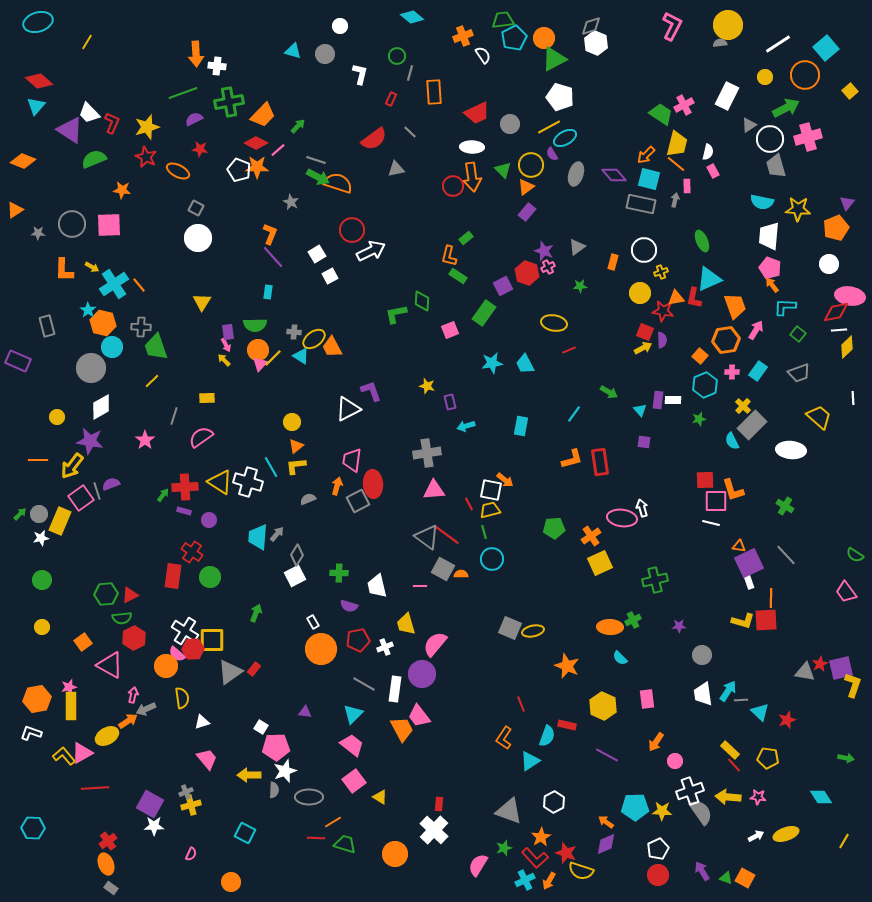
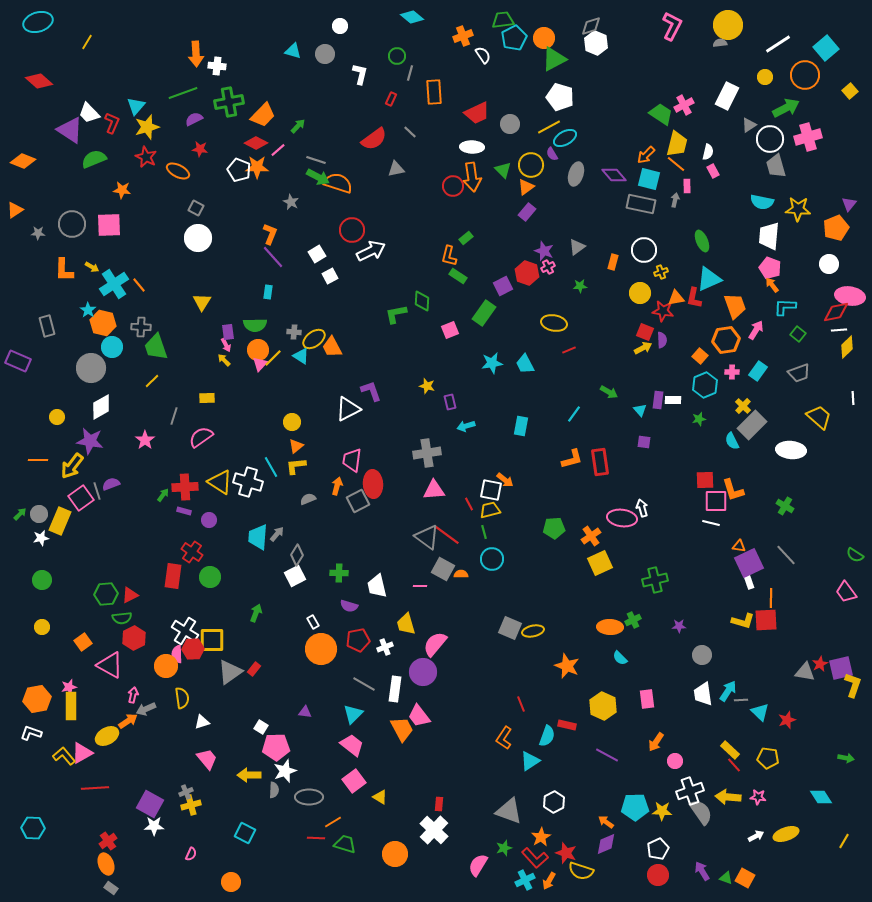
cyan triangle at (36, 106): moved 100 px right
purple triangle at (847, 203): moved 2 px right, 1 px down
pink semicircle at (177, 654): rotated 48 degrees clockwise
purple circle at (422, 674): moved 1 px right, 2 px up
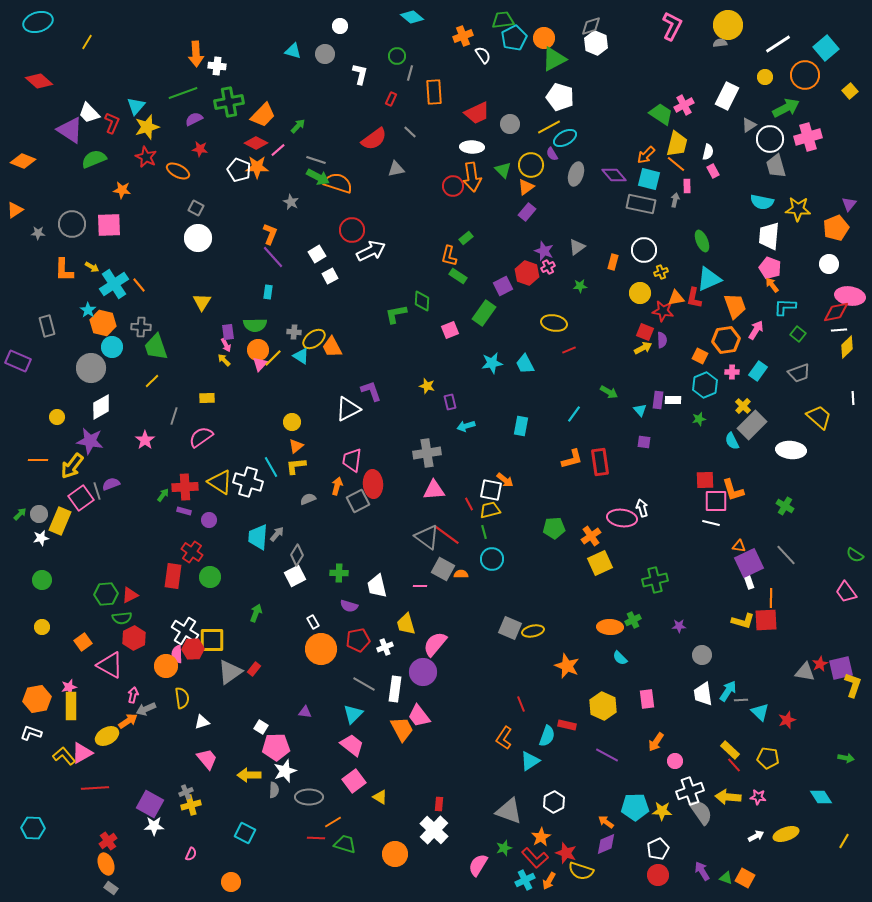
orange square at (700, 356): rotated 14 degrees counterclockwise
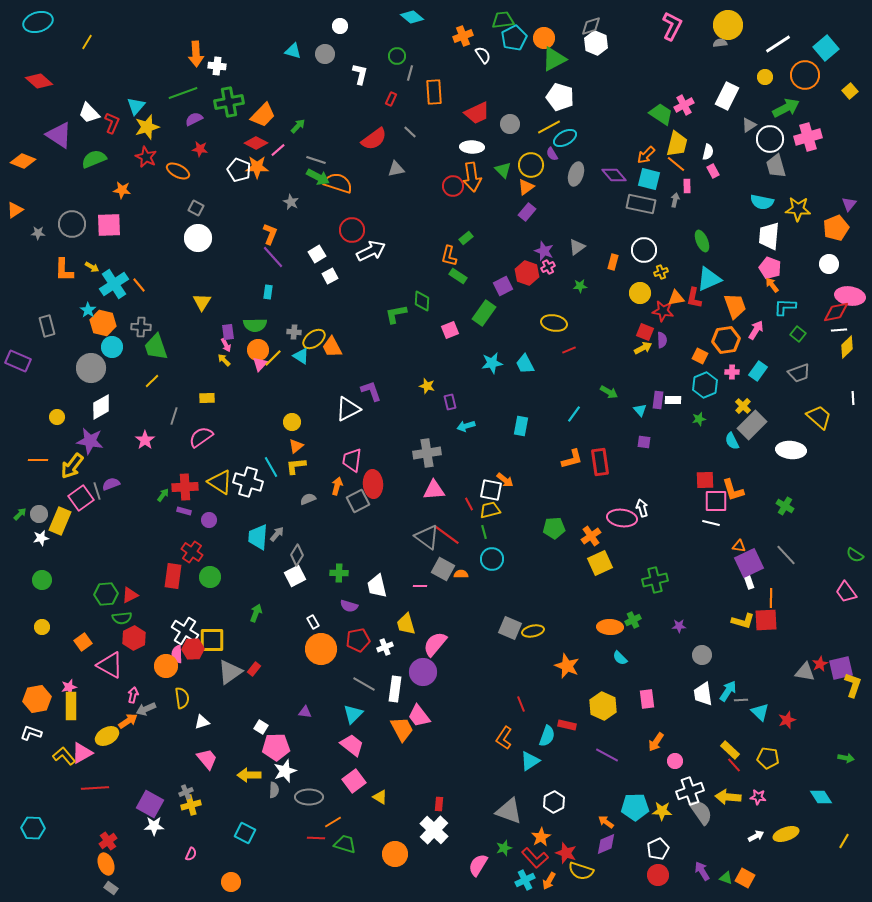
purple triangle at (70, 130): moved 11 px left, 5 px down
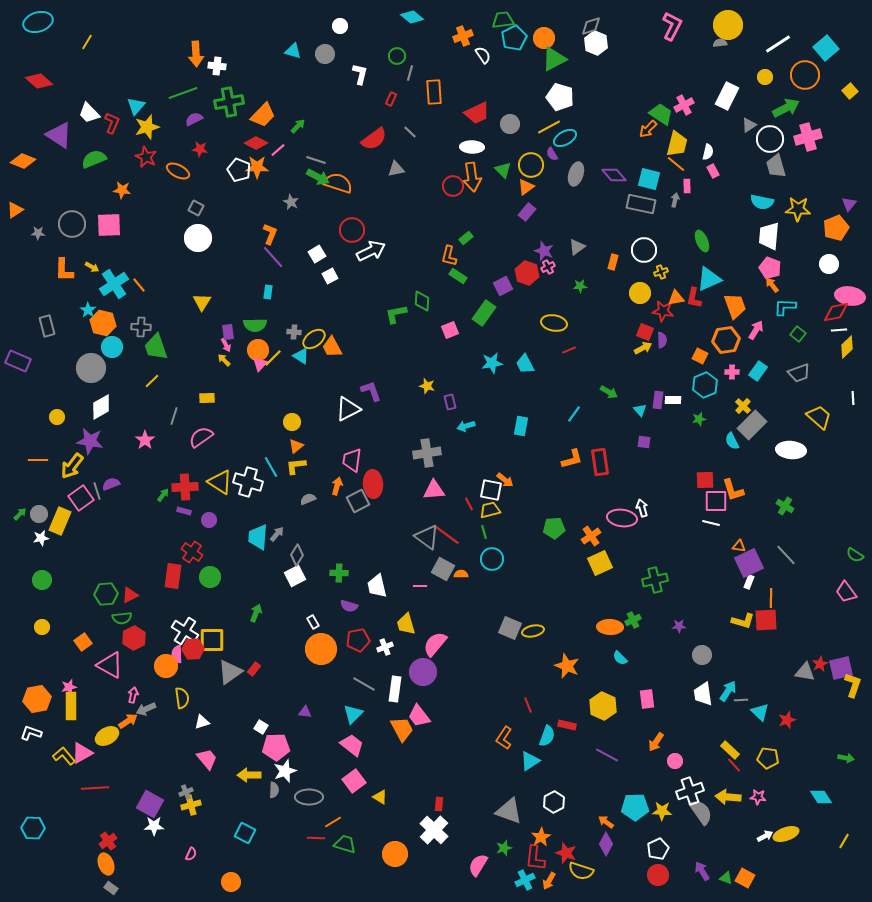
orange arrow at (646, 155): moved 2 px right, 26 px up
white rectangle at (749, 582): rotated 40 degrees clockwise
red line at (521, 704): moved 7 px right, 1 px down
white arrow at (756, 836): moved 9 px right
purple diamond at (606, 844): rotated 40 degrees counterclockwise
red L-shape at (535, 858): rotated 48 degrees clockwise
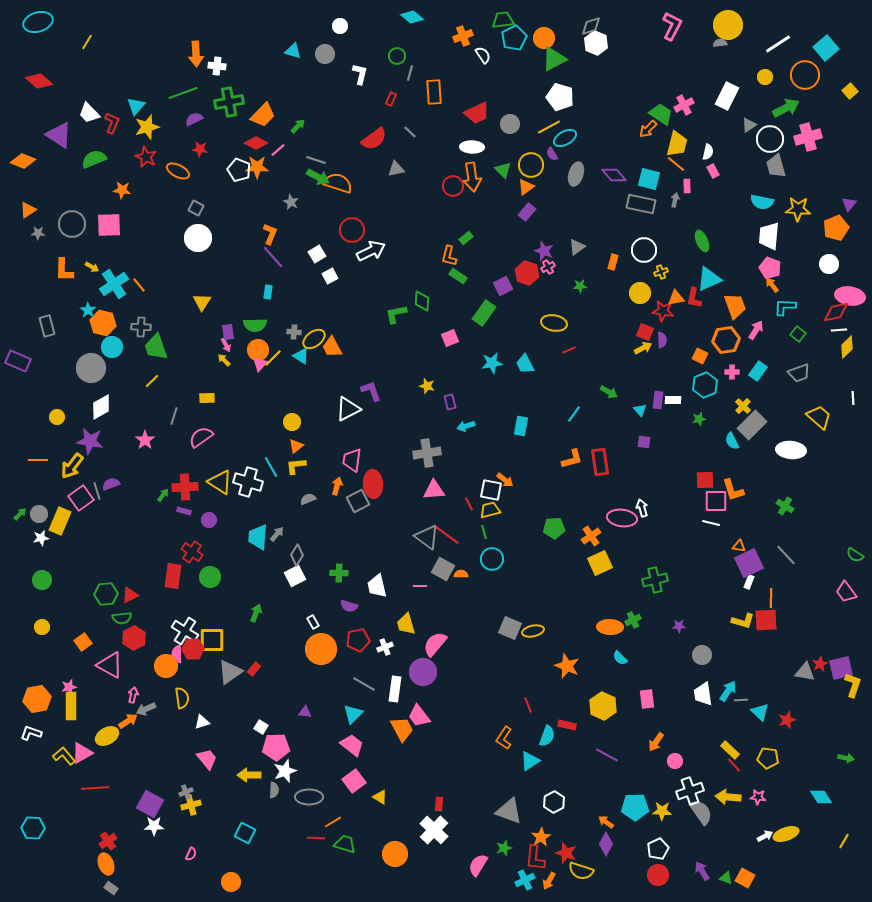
orange triangle at (15, 210): moved 13 px right
pink square at (450, 330): moved 8 px down
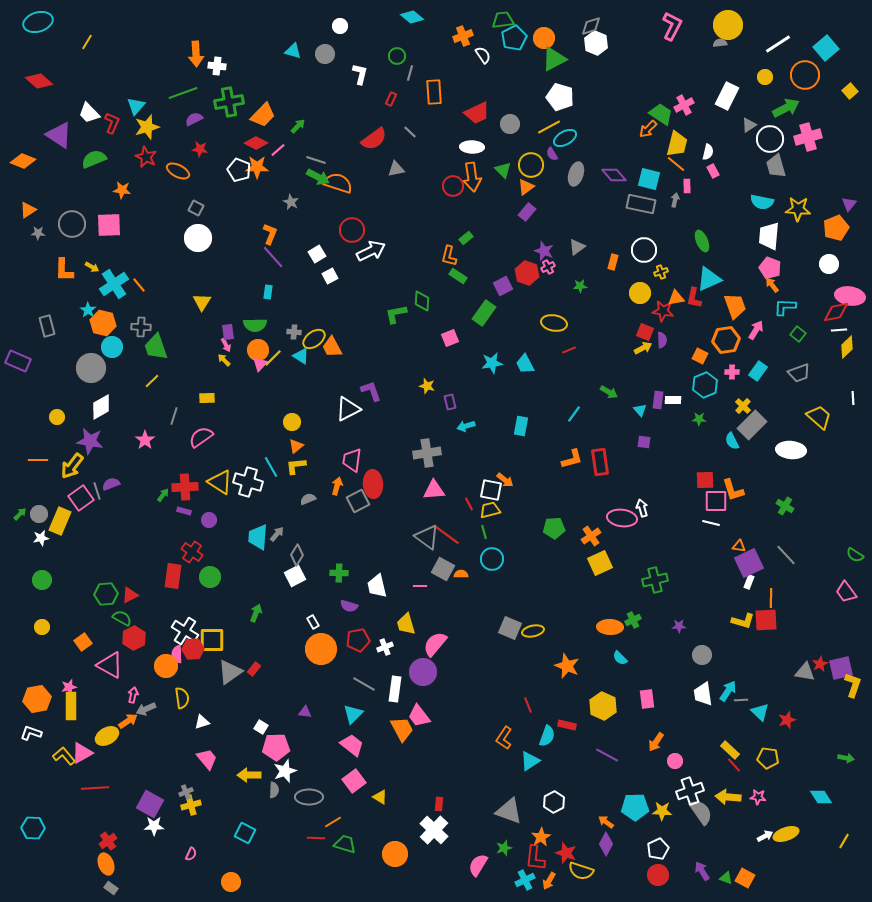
green star at (699, 419): rotated 16 degrees clockwise
green semicircle at (122, 618): rotated 144 degrees counterclockwise
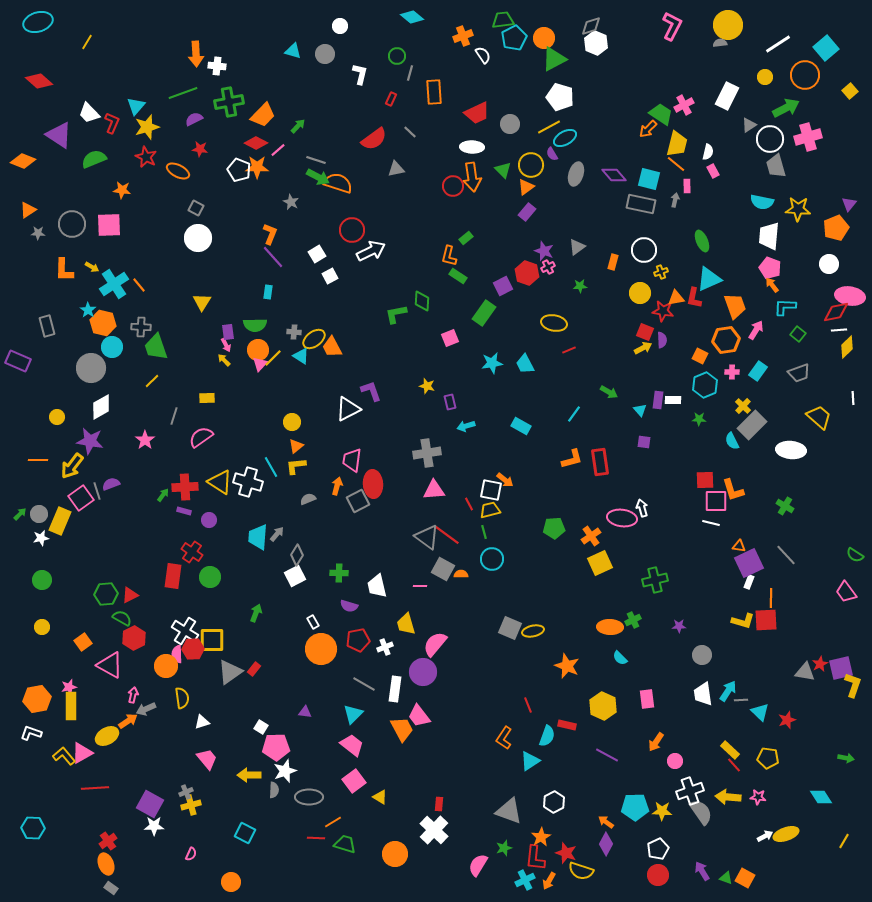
cyan rectangle at (521, 426): rotated 72 degrees counterclockwise
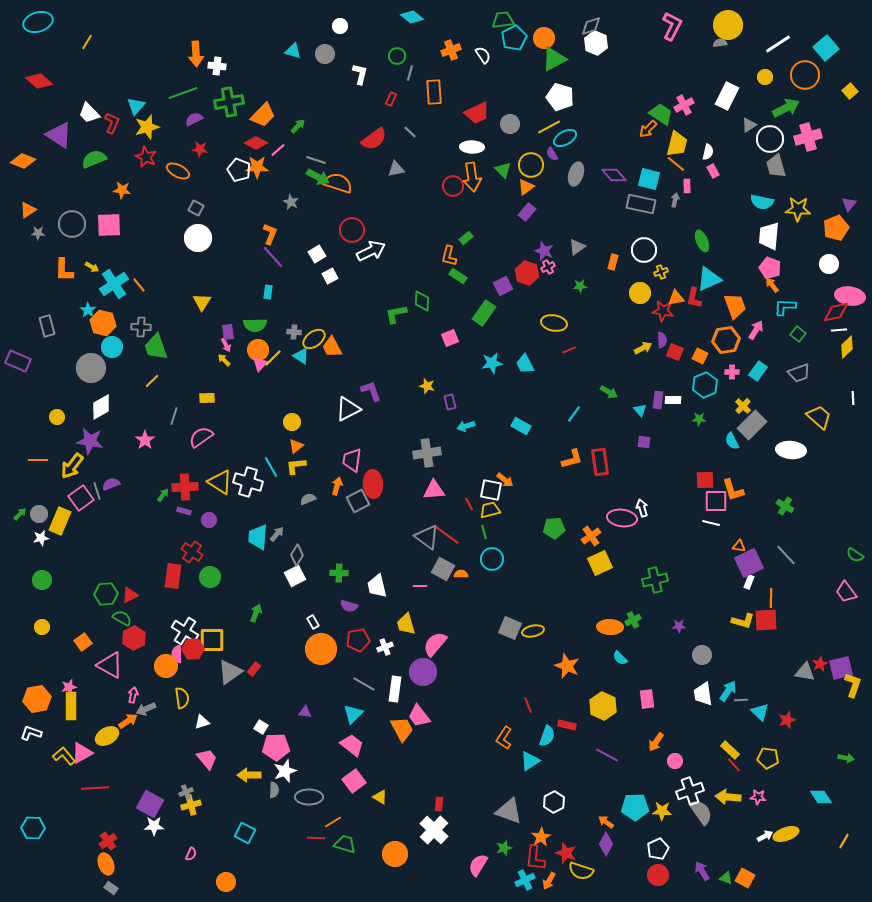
orange cross at (463, 36): moved 12 px left, 14 px down
red square at (645, 332): moved 30 px right, 20 px down
orange circle at (231, 882): moved 5 px left
